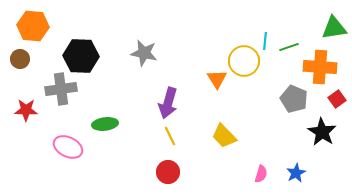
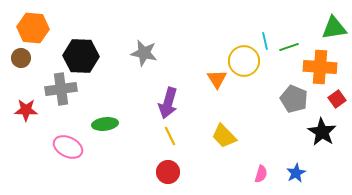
orange hexagon: moved 2 px down
cyan line: rotated 18 degrees counterclockwise
brown circle: moved 1 px right, 1 px up
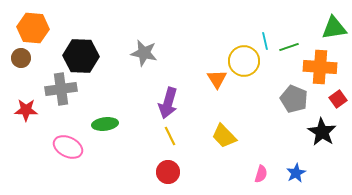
red square: moved 1 px right
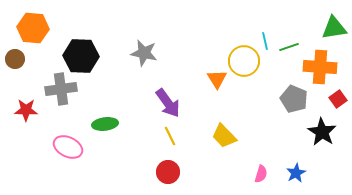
brown circle: moved 6 px left, 1 px down
purple arrow: rotated 52 degrees counterclockwise
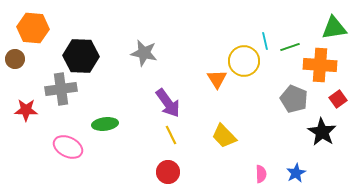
green line: moved 1 px right
orange cross: moved 2 px up
yellow line: moved 1 px right, 1 px up
pink semicircle: rotated 18 degrees counterclockwise
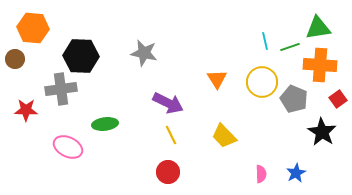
green triangle: moved 16 px left
yellow circle: moved 18 px right, 21 px down
purple arrow: rotated 28 degrees counterclockwise
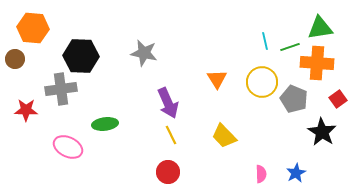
green triangle: moved 2 px right
orange cross: moved 3 px left, 2 px up
purple arrow: rotated 40 degrees clockwise
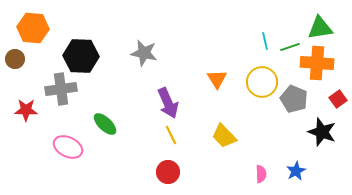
green ellipse: rotated 50 degrees clockwise
black star: rotated 12 degrees counterclockwise
blue star: moved 2 px up
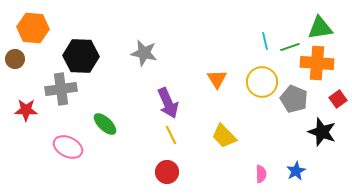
red circle: moved 1 px left
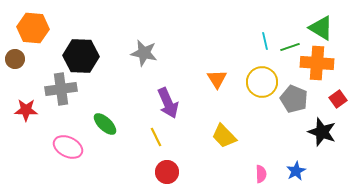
green triangle: moved 1 px right; rotated 40 degrees clockwise
yellow line: moved 15 px left, 2 px down
